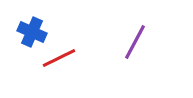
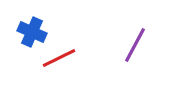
purple line: moved 3 px down
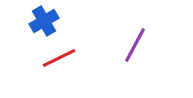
blue cross: moved 12 px right, 11 px up; rotated 36 degrees clockwise
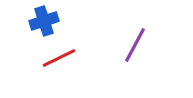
blue cross: rotated 12 degrees clockwise
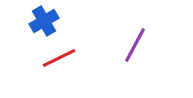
blue cross: rotated 12 degrees counterclockwise
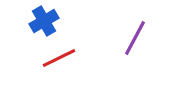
purple line: moved 7 px up
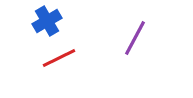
blue cross: moved 3 px right
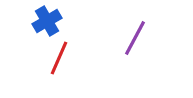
red line: rotated 40 degrees counterclockwise
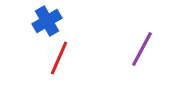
purple line: moved 7 px right, 11 px down
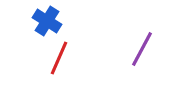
blue cross: rotated 28 degrees counterclockwise
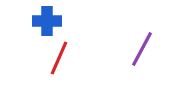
blue cross: rotated 32 degrees counterclockwise
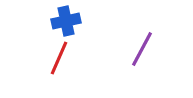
blue cross: moved 19 px right; rotated 12 degrees counterclockwise
